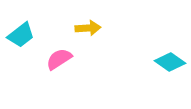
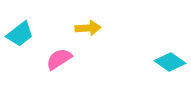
cyan trapezoid: moved 1 px left, 1 px up
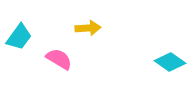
cyan trapezoid: moved 1 px left, 3 px down; rotated 16 degrees counterclockwise
pink semicircle: rotated 64 degrees clockwise
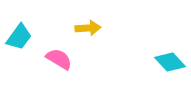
cyan diamond: rotated 12 degrees clockwise
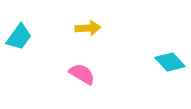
pink semicircle: moved 23 px right, 15 px down
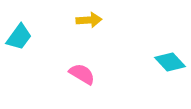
yellow arrow: moved 1 px right, 8 px up
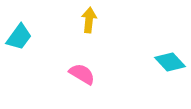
yellow arrow: rotated 80 degrees counterclockwise
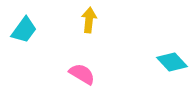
cyan trapezoid: moved 5 px right, 7 px up
cyan diamond: moved 2 px right
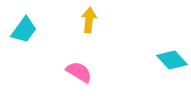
cyan diamond: moved 2 px up
pink semicircle: moved 3 px left, 2 px up
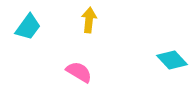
cyan trapezoid: moved 4 px right, 3 px up
